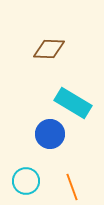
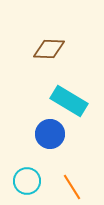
cyan rectangle: moved 4 px left, 2 px up
cyan circle: moved 1 px right
orange line: rotated 12 degrees counterclockwise
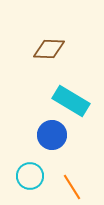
cyan rectangle: moved 2 px right
blue circle: moved 2 px right, 1 px down
cyan circle: moved 3 px right, 5 px up
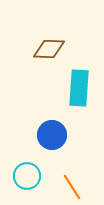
cyan rectangle: moved 8 px right, 13 px up; rotated 63 degrees clockwise
cyan circle: moved 3 px left
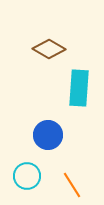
brown diamond: rotated 28 degrees clockwise
blue circle: moved 4 px left
orange line: moved 2 px up
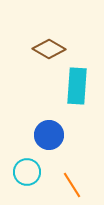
cyan rectangle: moved 2 px left, 2 px up
blue circle: moved 1 px right
cyan circle: moved 4 px up
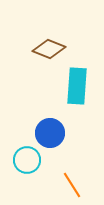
brown diamond: rotated 8 degrees counterclockwise
blue circle: moved 1 px right, 2 px up
cyan circle: moved 12 px up
